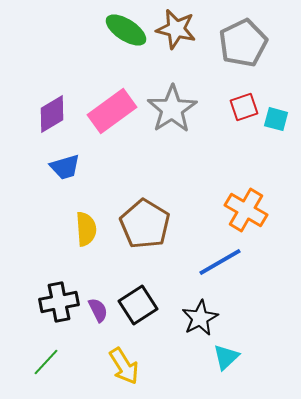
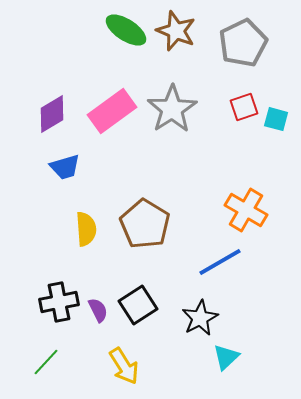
brown star: moved 2 px down; rotated 9 degrees clockwise
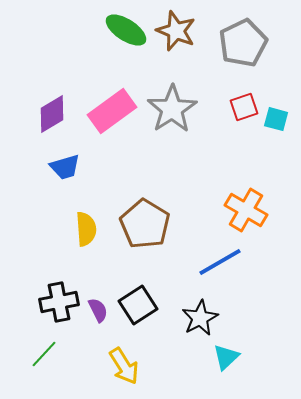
green line: moved 2 px left, 8 px up
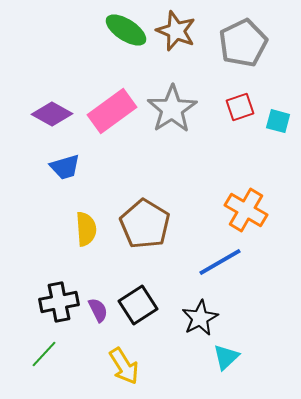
red square: moved 4 px left
purple diamond: rotated 60 degrees clockwise
cyan square: moved 2 px right, 2 px down
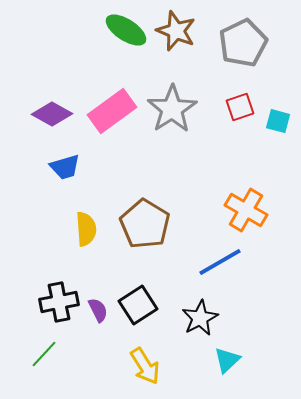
cyan triangle: moved 1 px right, 3 px down
yellow arrow: moved 21 px right
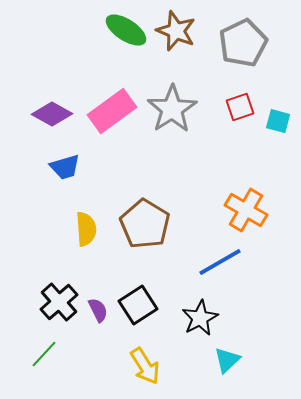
black cross: rotated 30 degrees counterclockwise
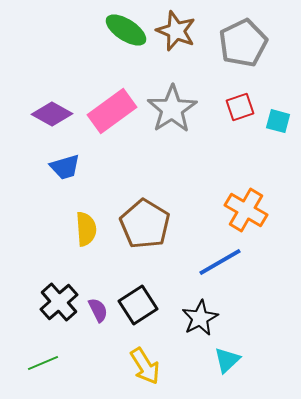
green line: moved 1 px left, 9 px down; rotated 24 degrees clockwise
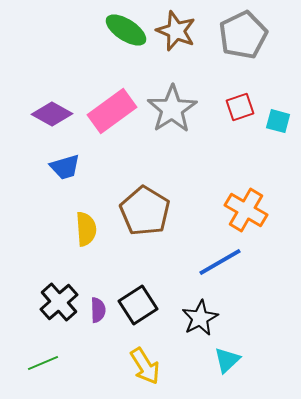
gray pentagon: moved 8 px up
brown pentagon: moved 13 px up
purple semicircle: rotated 25 degrees clockwise
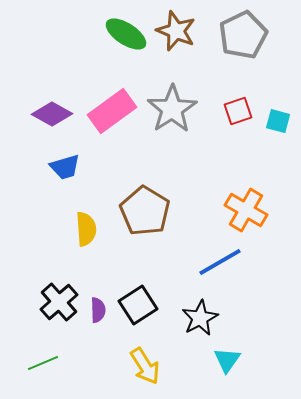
green ellipse: moved 4 px down
red square: moved 2 px left, 4 px down
cyan triangle: rotated 12 degrees counterclockwise
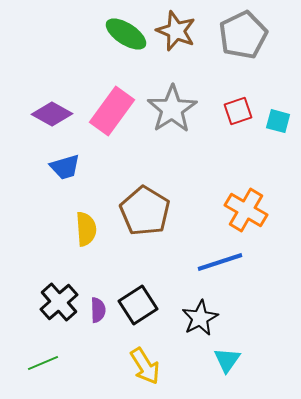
pink rectangle: rotated 18 degrees counterclockwise
blue line: rotated 12 degrees clockwise
